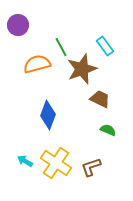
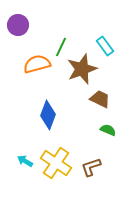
green line: rotated 54 degrees clockwise
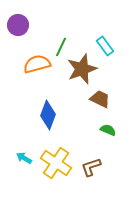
cyan arrow: moved 1 px left, 3 px up
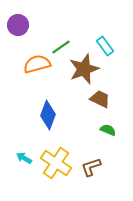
green line: rotated 30 degrees clockwise
brown star: moved 2 px right
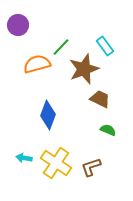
green line: rotated 12 degrees counterclockwise
cyan arrow: rotated 21 degrees counterclockwise
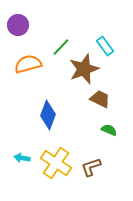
orange semicircle: moved 9 px left
green semicircle: moved 1 px right
cyan arrow: moved 2 px left
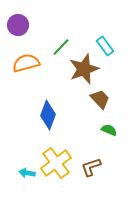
orange semicircle: moved 2 px left, 1 px up
brown trapezoid: rotated 20 degrees clockwise
cyan arrow: moved 5 px right, 15 px down
yellow cross: rotated 20 degrees clockwise
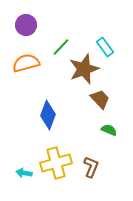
purple circle: moved 8 px right
cyan rectangle: moved 1 px down
yellow cross: rotated 20 degrees clockwise
brown L-shape: rotated 130 degrees clockwise
cyan arrow: moved 3 px left
